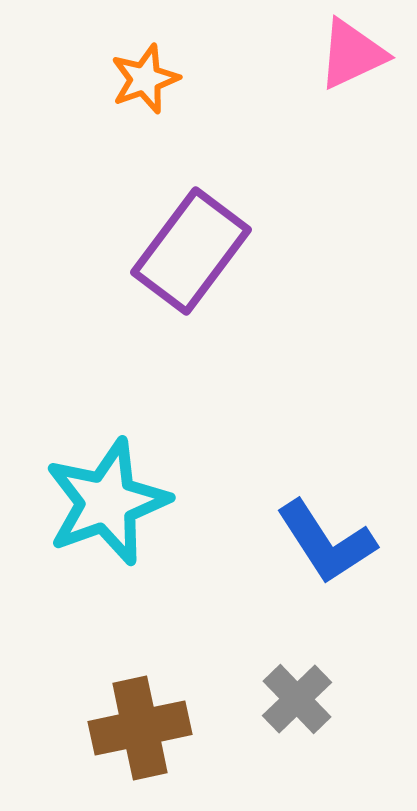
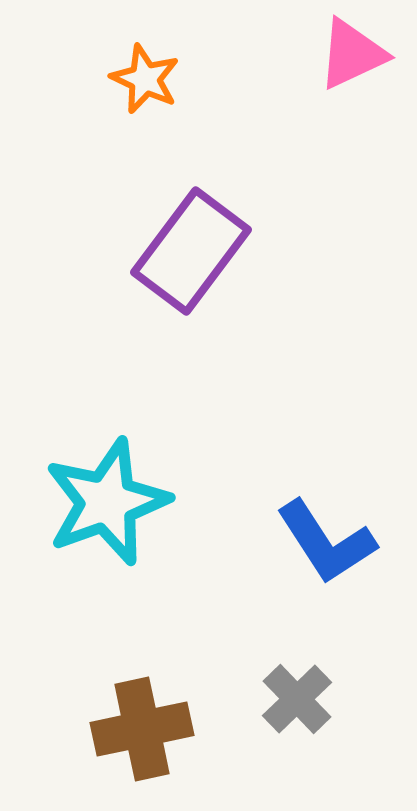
orange star: rotated 28 degrees counterclockwise
brown cross: moved 2 px right, 1 px down
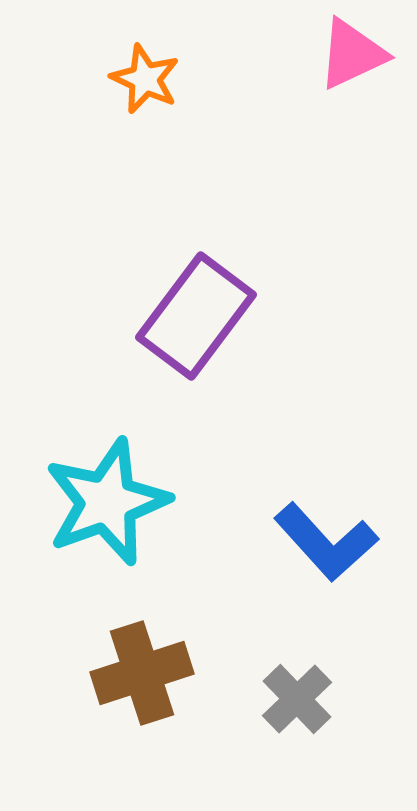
purple rectangle: moved 5 px right, 65 px down
blue L-shape: rotated 9 degrees counterclockwise
brown cross: moved 56 px up; rotated 6 degrees counterclockwise
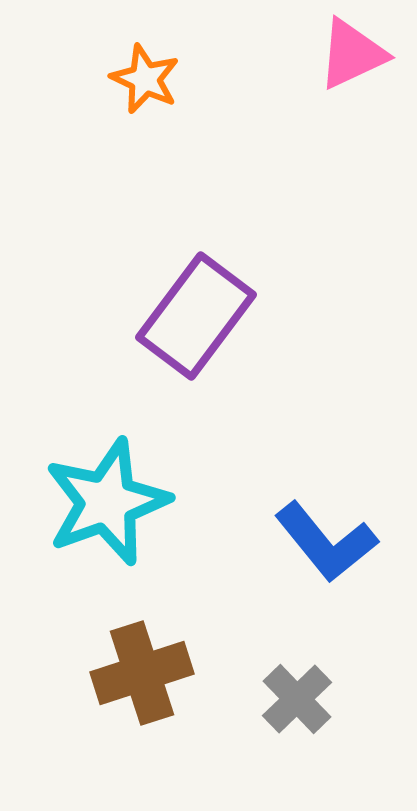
blue L-shape: rotated 3 degrees clockwise
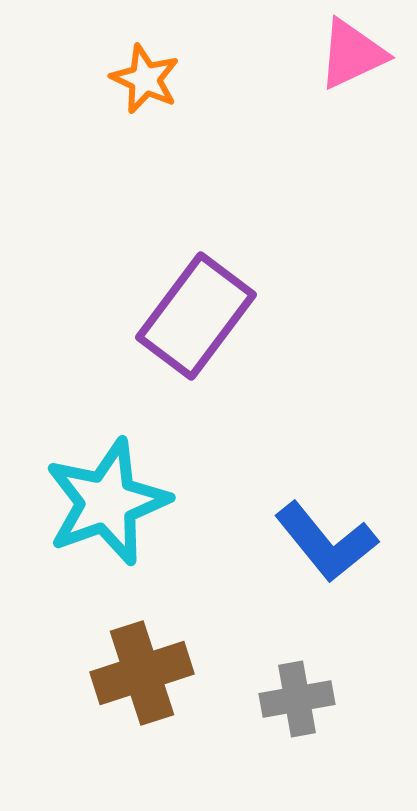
gray cross: rotated 34 degrees clockwise
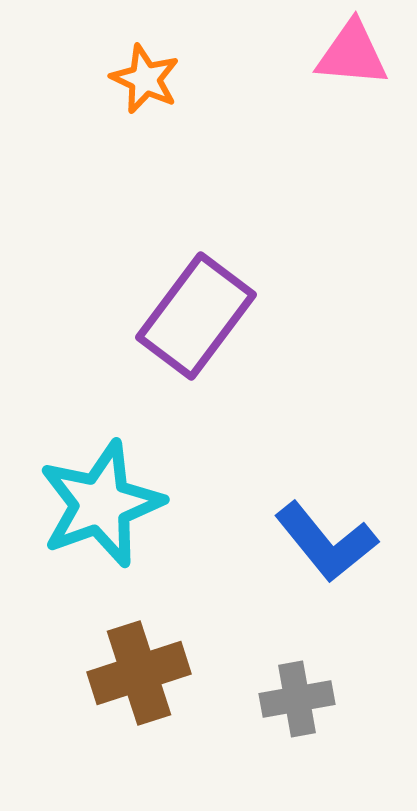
pink triangle: rotated 30 degrees clockwise
cyan star: moved 6 px left, 2 px down
brown cross: moved 3 px left
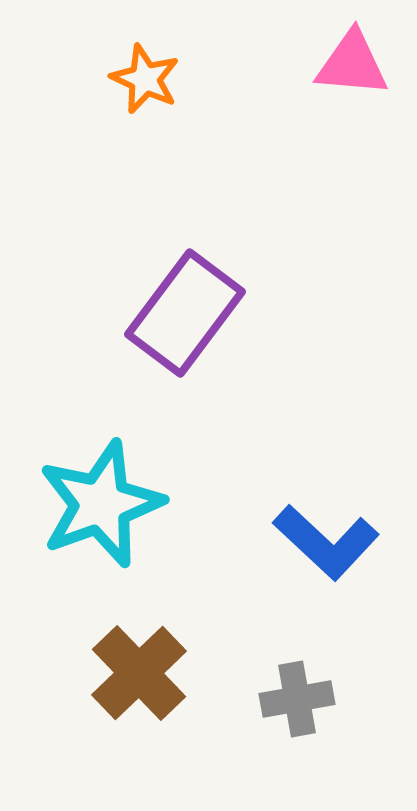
pink triangle: moved 10 px down
purple rectangle: moved 11 px left, 3 px up
blue L-shape: rotated 8 degrees counterclockwise
brown cross: rotated 26 degrees counterclockwise
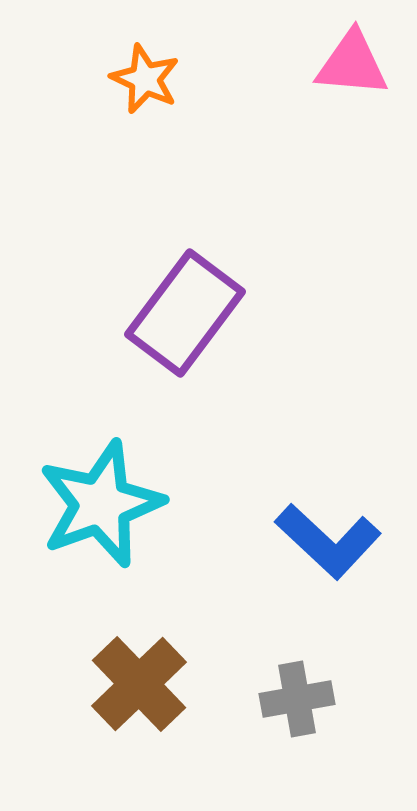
blue L-shape: moved 2 px right, 1 px up
brown cross: moved 11 px down
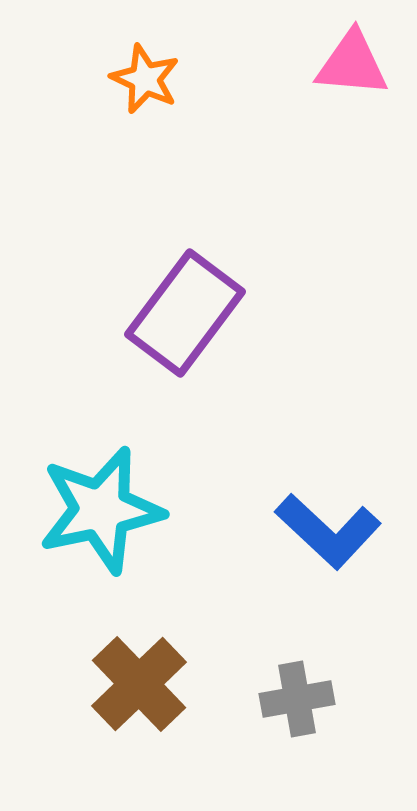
cyan star: moved 6 px down; rotated 8 degrees clockwise
blue L-shape: moved 10 px up
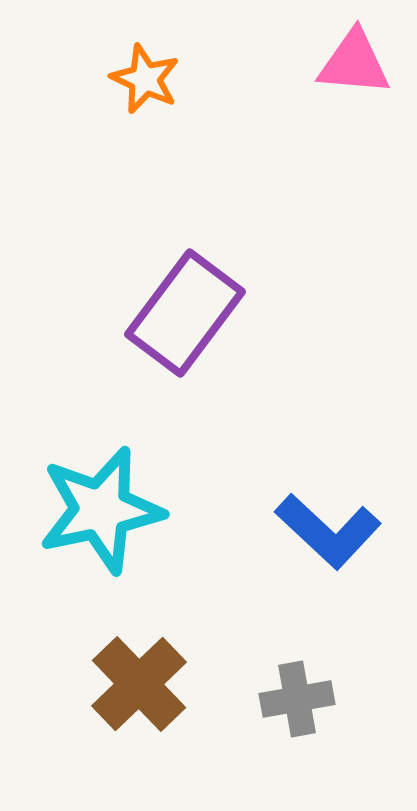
pink triangle: moved 2 px right, 1 px up
